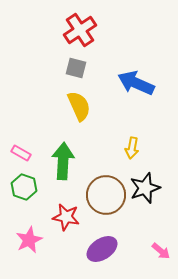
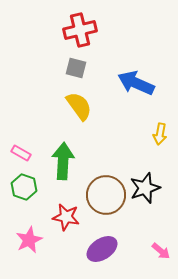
red cross: rotated 20 degrees clockwise
yellow semicircle: rotated 12 degrees counterclockwise
yellow arrow: moved 28 px right, 14 px up
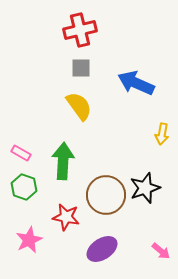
gray square: moved 5 px right; rotated 15 degrees counterclockwise
yellow arrow: moved 2 px right
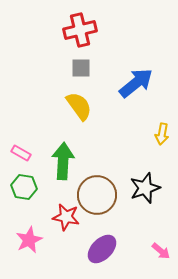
blue arrow: rotated 117 degrees clockwise
green hexagon: rotated 10 degrees counterclockwise
brown circle: moved 9 px left
purple ellipse: rotated 12 degrees counterclockwise
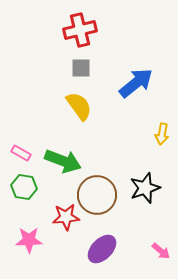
green arrow: rotated 108 degrees clockwise
red star: rotated 16 degrees counterclockwise
pink star: rotated 24 degrees clockwise
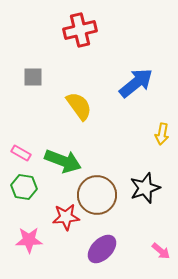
gray square: moved 48 px left, 9 px down
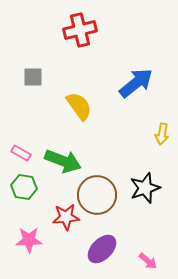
pink arrow: moved 13 px left, 10 px down
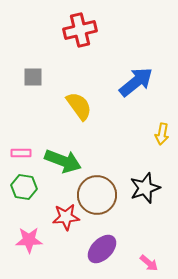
blue arrow: moved 1 px up
pink rectangle: rotated 30 degrees counterclockwise
pink arrow: moved 1 px right, 2 px down
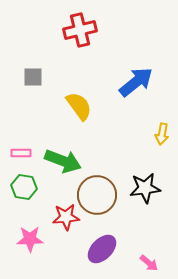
black star: rotated 12 degrees clockwise
pink star: moved 1 px right, 1 px up
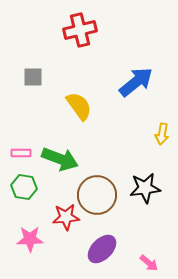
green arrow: moved 3 px left, 2 px up
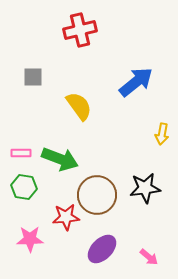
pink arrow: moved 6 px up
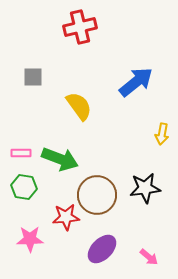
red cross: moved 3 px up
